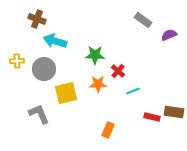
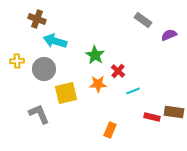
green star: rotated 30 degrees clockwise
orange rectangle: moved 2 px right
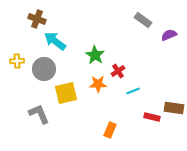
cyan arrow: rotated 20 degrees clockwise
red cross: rotated 16 degrees clockwise
brown rectangle: moved 4 px up
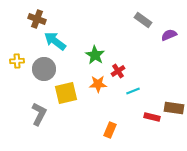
gray L-shape: rotated 50 degrees clockwise
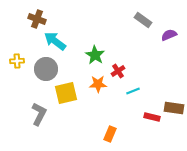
gray circle: moved 2 px right
orange rectangle: moved 4 px down
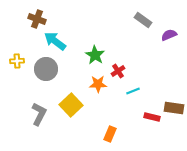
yellow square: moved 5 px right, 12 px down; rotated 30 degrees counterclockwise
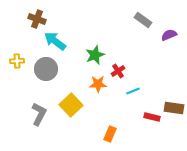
green star: rotated 18 degrees clockwise
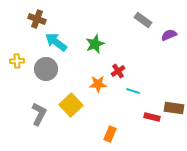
cyan arrow: moved 1 px right, 1 px down
green star: moved 11 px up
cyan line: rotated 40 degrees clockwise
